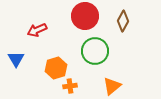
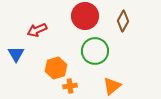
blue triangle: moved 5 px up
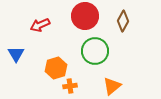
red arrow: moved 3 px right, 5 px up
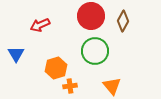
red circle: moved 6 px right
orange triangle: rotated 30 degrees counterclockwise
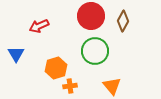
red arrow: moved 1 px left, 1 px down
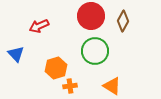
blue triangle: rotated 12 degrees counterclockwise
orange triangle: rotated 18 degrees counterclockwise
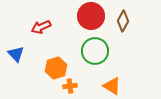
red arrow: moved 2 px right, 1 px down
